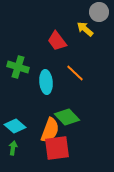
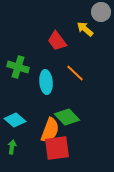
gray circle: moved 2 px right
cyan diamond: moved 6 px up
green arrow: moved 1 px left, 1 px up
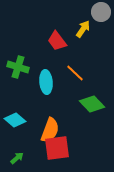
yellow arrow: moved 2 px left; rotated 84 degrees clockwise
green diamond: moved 25 px right, 13 px up
green arrow: moved 5 px right, 11 px down; rotated 40 degrees clockwise
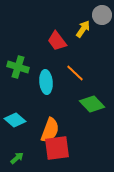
gray circle: moved 1 px right, 3 px down
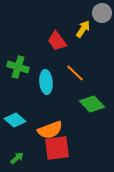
gray circle: moved 2 px up
orange semicircle: rotated 50 degrees clockwise
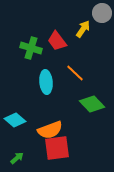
green cross: moved 13 px right, 19 px up
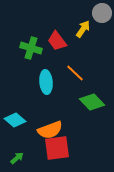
green diamond: moved 2 px up
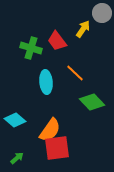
orange semicircle: rotated 35 degrees counterclockwise
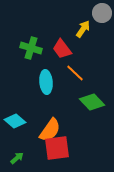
red trapezoid: moved 5 px right, 8 px down
cyan diamond: moved 1 px down
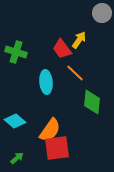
yellow arrow: moved 4 px left, 11 px down
green cross: moved 15 px left, 4 px down
green diamond: rotated 50 degrees clockwise
